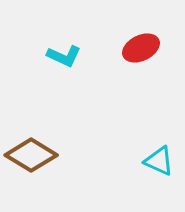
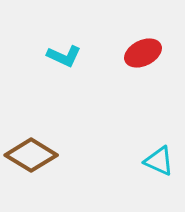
red ellipse: moved 2 px right, 5 px down
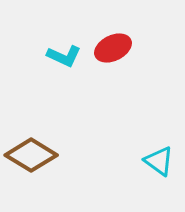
red ellipse: moved 30 px left, 5 px up
cyan triangle: rotated 12 degrees clockwise
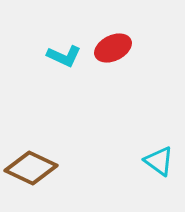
brown diamond: moved 13 px down; rotated 6 degrees counterclockwise
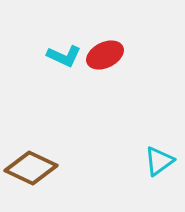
red ellipse: moved 8 px left, 7 px down
cyan triangle: rotated 48 degrees clockwise
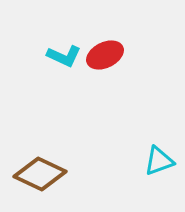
cyan triangle: rotated 16 degrees clockwise
brown diamond: moved 9 px right, 6 px down
